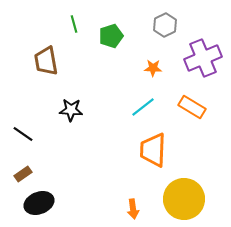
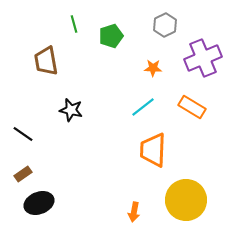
black star: rotated 10 degrees clockwise
yellow circle: moved 2 px right, 1 px down
orange arrow: moved 1 px right, 3 px down; rotated 18 degrees clockwise
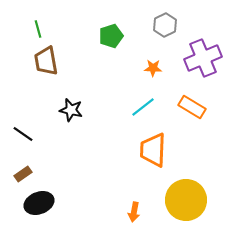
green line: moved 36 px left, 5 px down
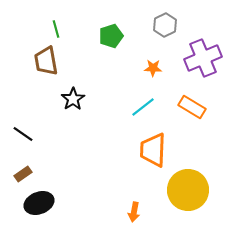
green line: moved 18 px right
black star: moved 2 px right, 11 px up; rotated 25 degrees clockwise
yellow circle: moved 2 px right, 10 px up
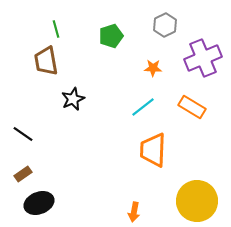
black star: rotated 10 degrees clockwise
yellow circle: moved 9 px right, 11 px down
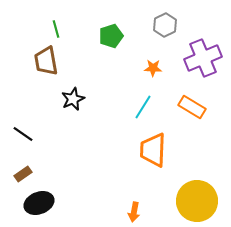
cyan line: rotated 20 degrees counterclockwise
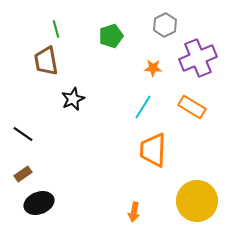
purple cross: moved 5 px left
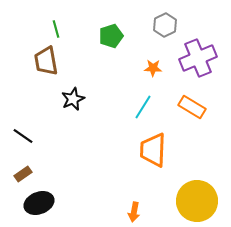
black line: moved 2 px down
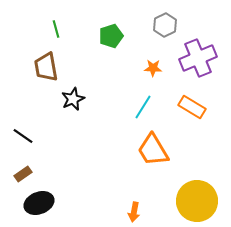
brown trapezoid: moved 6 px down
orange trapezoid: rotated 33 degrees counterclockwise
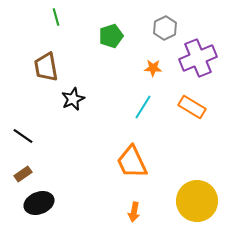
gray hexagon: moved 3 px down
green line: moved 12 px up
orange trapezoid: moved 21 px left, 12 px down; rotated 6 degrees clockwise
